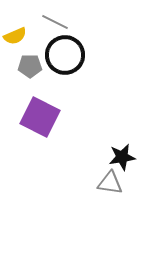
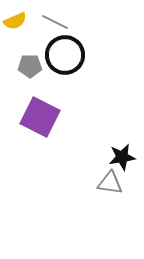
yellow semicircle: moved 15 px up
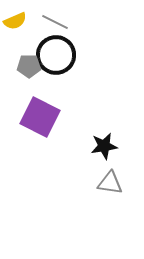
black circle: moved 9 px left
gray pentagon: moved 1 px left
black star: moved 18 px left, 11 px up
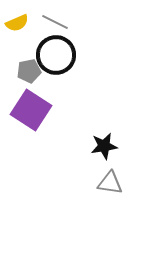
yellow semicircle: moved 2 px right, 2 px down
gray pentagon: moved 5 px down; rotated 10 degrees counterclockwise
purple square: moved 9 px left, 7 px up; rotated 6 degrees clockwise
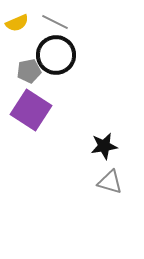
gray triangle: moved 1 px up; rotated 8 degrees clockwise
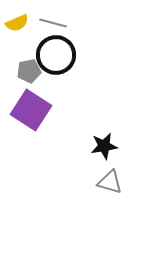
gray line: moved 2 px left, 1 px down; rotated 12 degrees counterclockwise
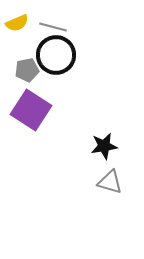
gray line: moved 4 px down
gray pentagon: moved 2 px left, 1 px up
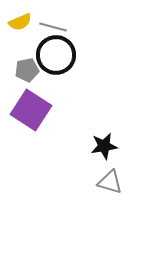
yellow semicircle: moved 3 px right, 1 px up
